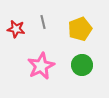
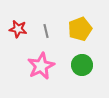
gray line: moved 3 px right, 9 px down
red star: moved 2 px right
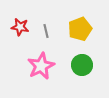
red star: moved 2 px right, 2 px up
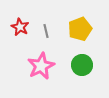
red star: rotated 18 degrees clockwise
